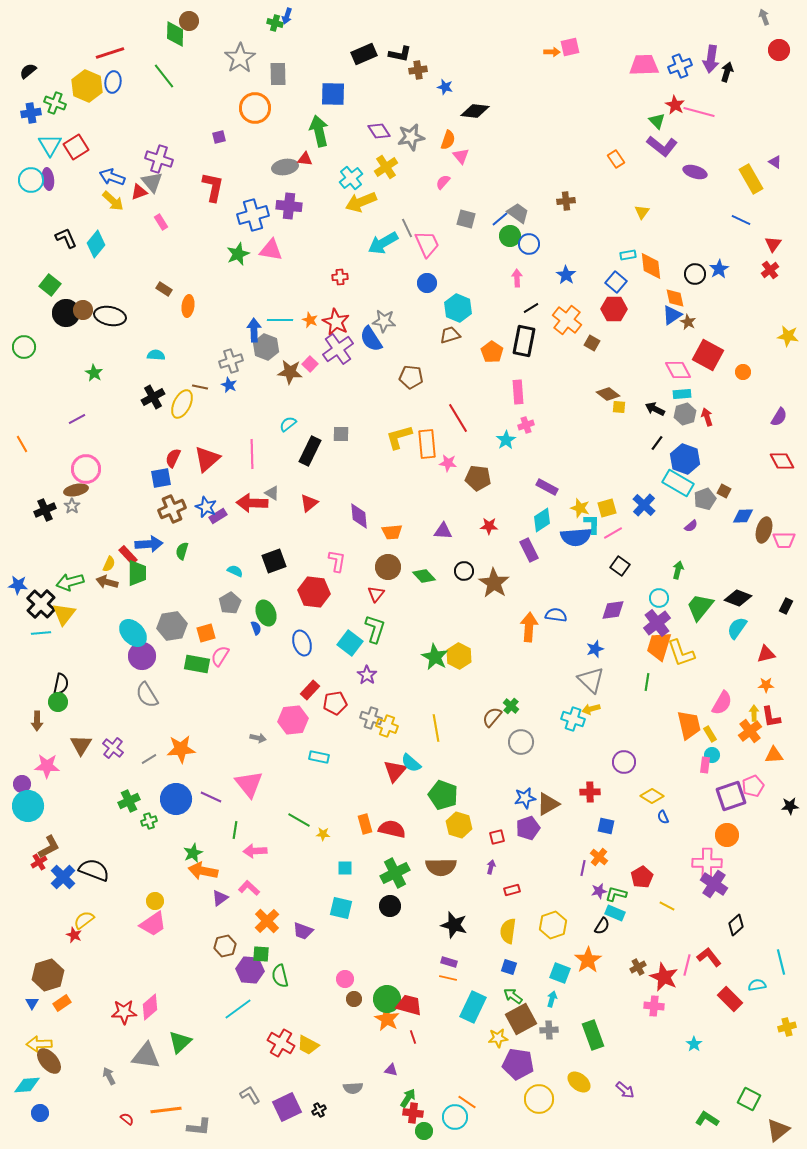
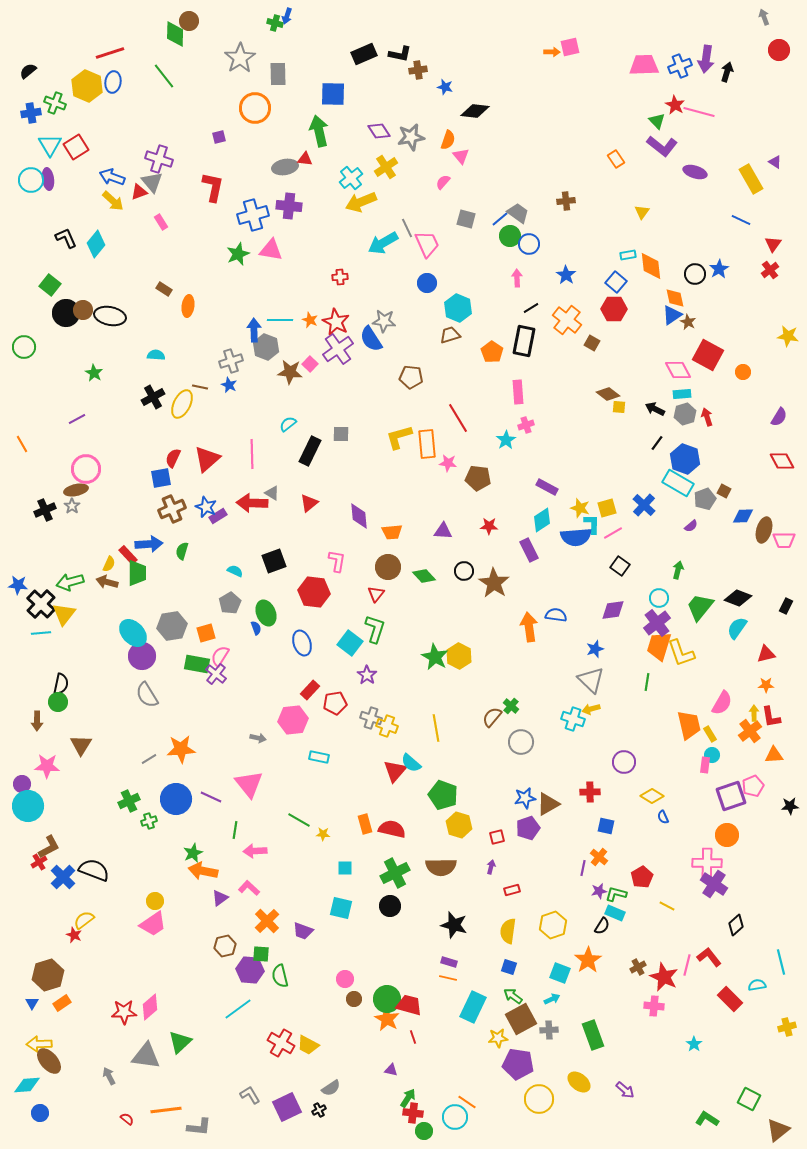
purple arrow at (711, 59): moved 5 px left
orange arrow at (529, 627): rotated 12 degrees counterclockwise
purple cross at (113, 748): moved 103 px right, 74 px up
cyan arrow at (552, 999): rotated 49 degrees clockwise
gray semicircle at (353, 1088): moved 22 px left; rotated 30 degrees counterclockwise
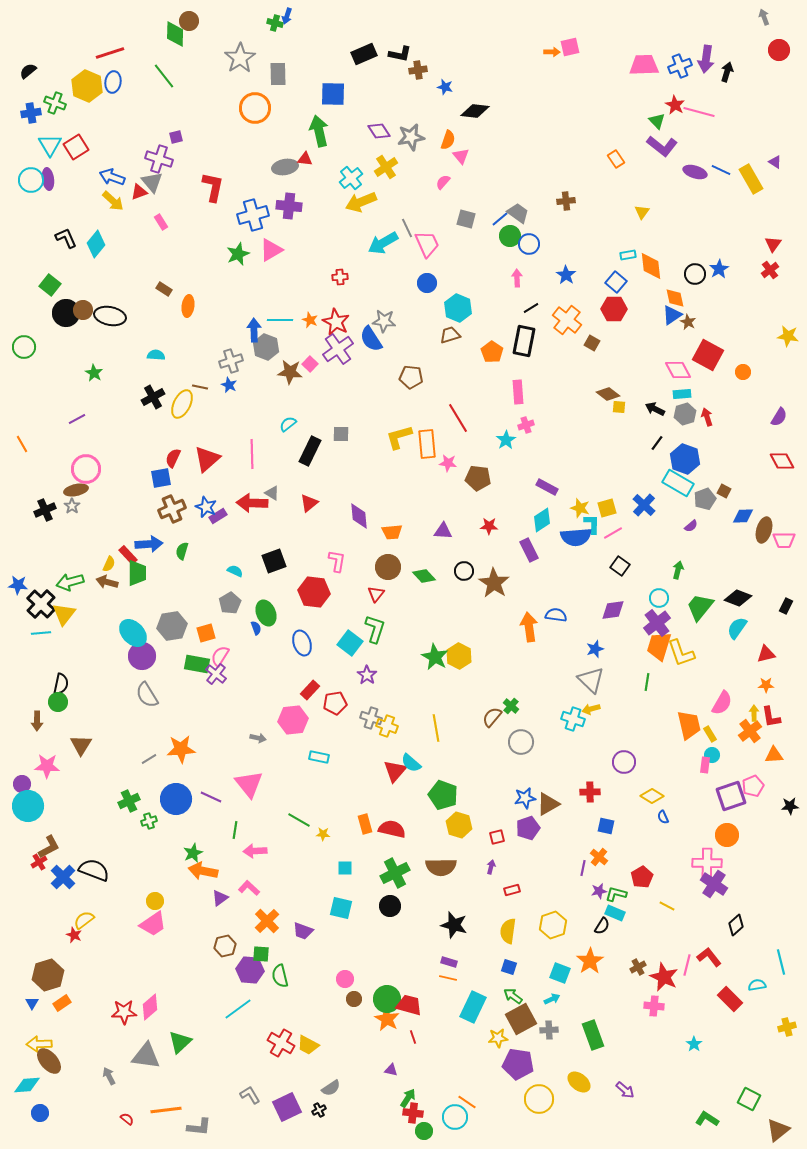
purple square at (219, 137): moved 43 px left
blue line at (741, 220): moved 20 px left, 50 px up
pink triangle at (271, 250): rotated 40 degrees counterclockwise
orange star at (588, 960): moved 2 px right, 1 px down
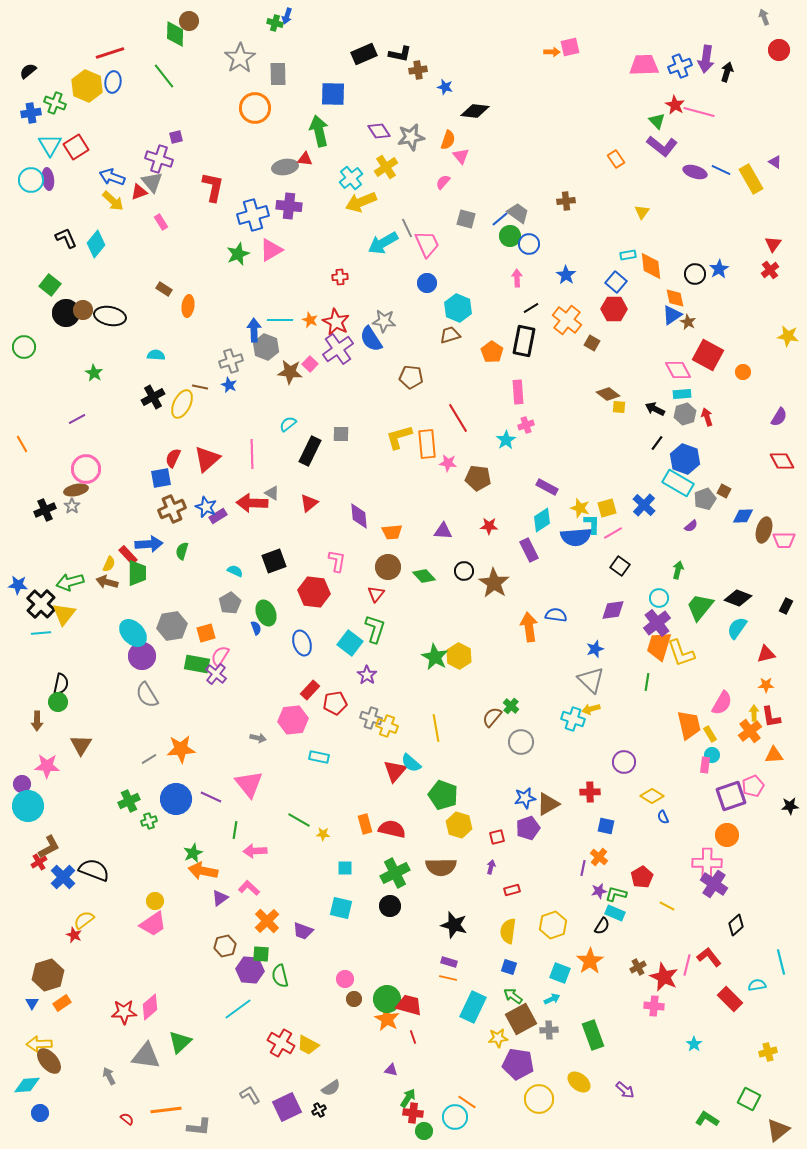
yellow cross at (787, 1027): moved 19 px left, 25 px down
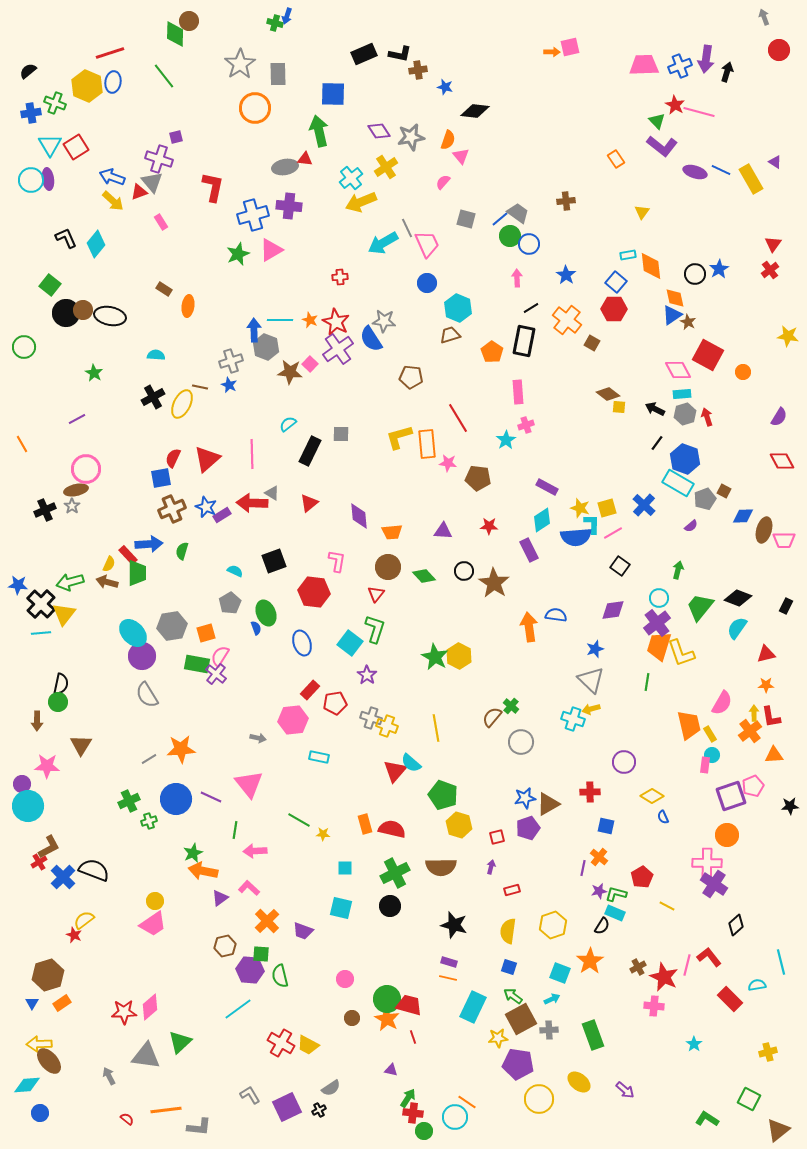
gray star at (240, 58): moved 6 px down
purple rectangle at (218, 516): moved 4 px right, 1 px up
brown circle at (354, 999): moved 2 px left, 19 px down
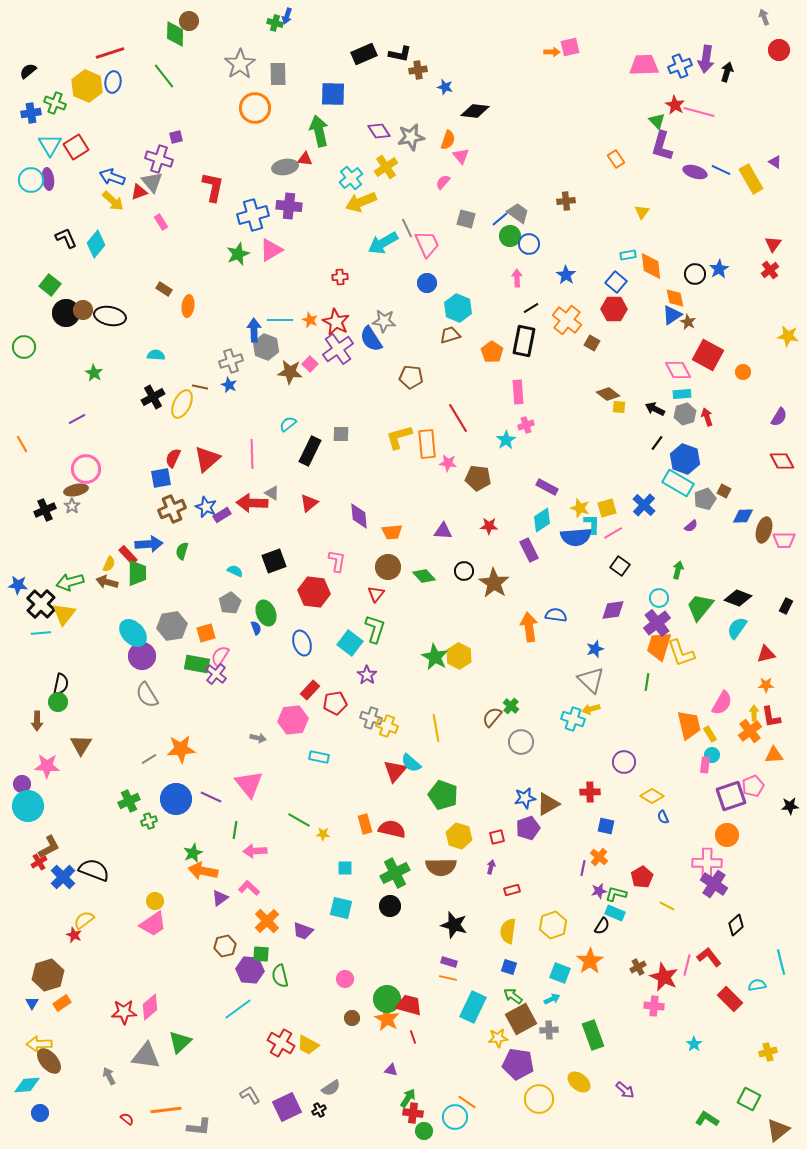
purple L-shape at (662, 146): rotated 68 degrees clockwise
yellow hexagon at (459, 825): moved 11 px down
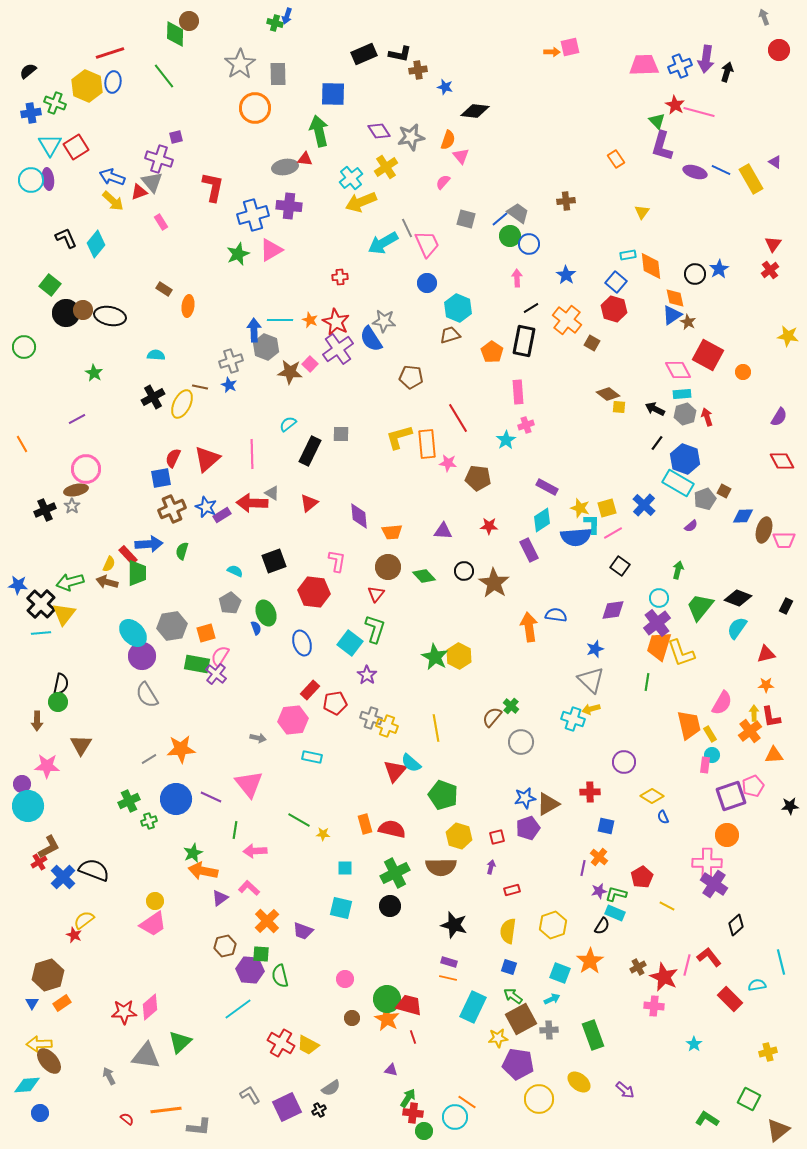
red hexagon at (614, 309): rotated 15 degrees clockwise
cyan rectangle at (319, 757): moved 7 px left
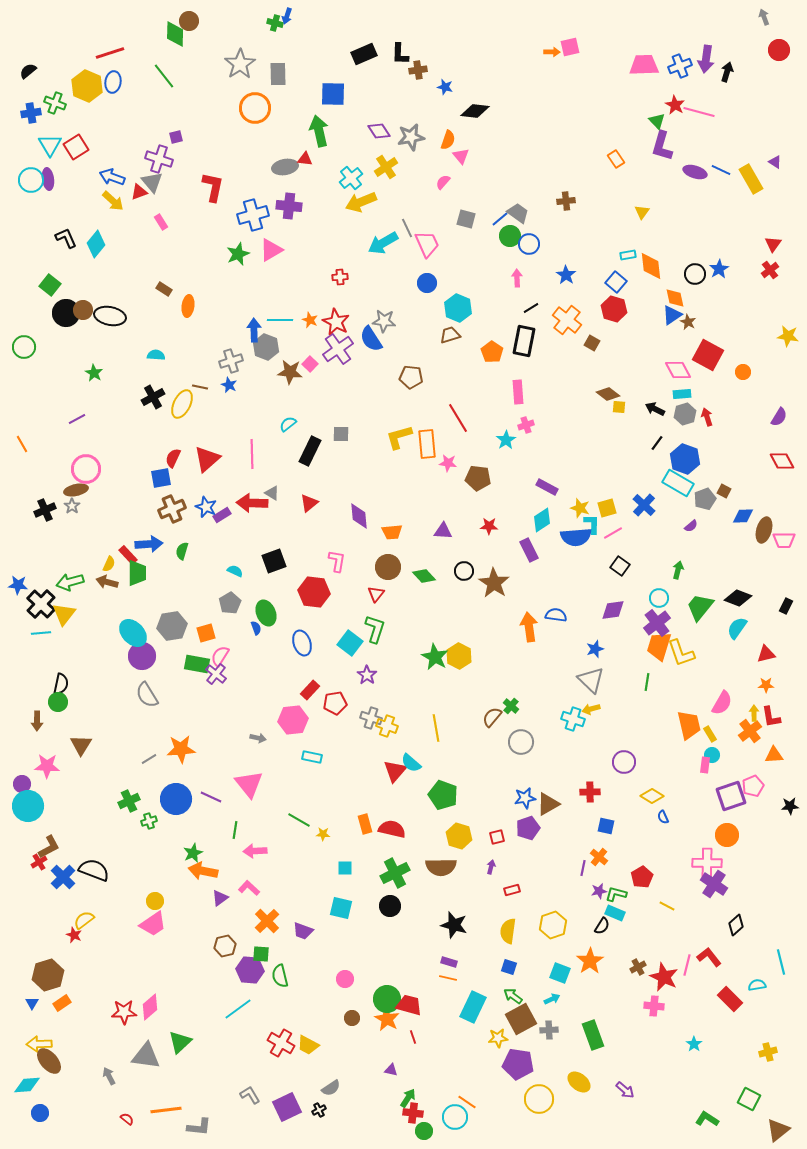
black L-shape at (400, 54): rotated 80 degrees clockwise
